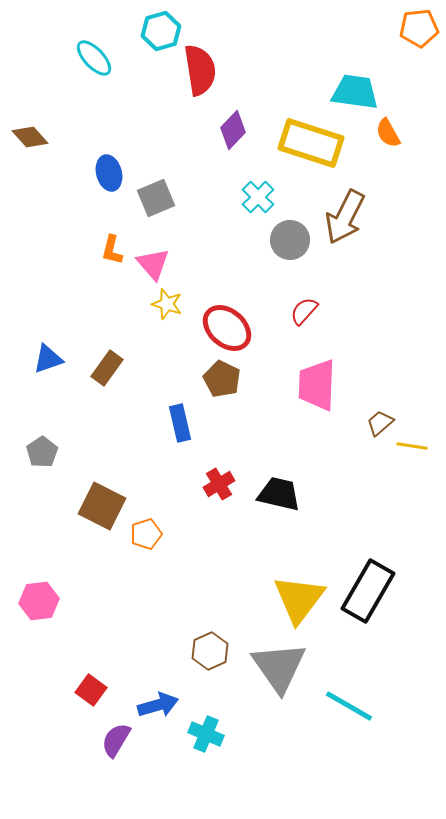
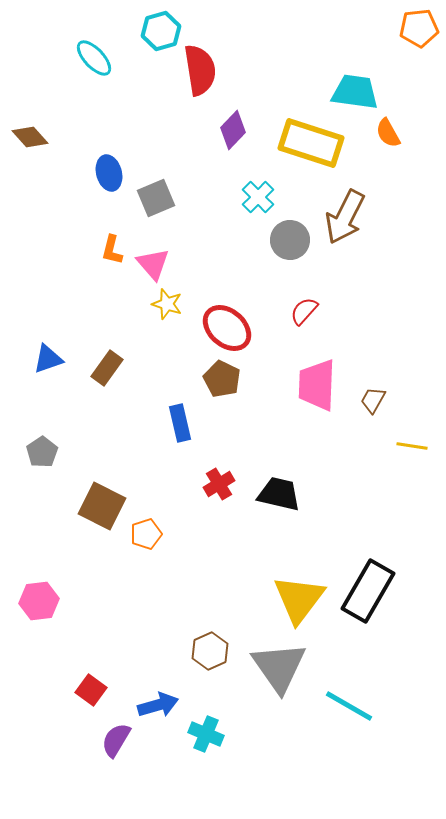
brown trapezoid at (380, 423): moved 7 px left, 23 px up; rotated 20 degrees counterclockwise
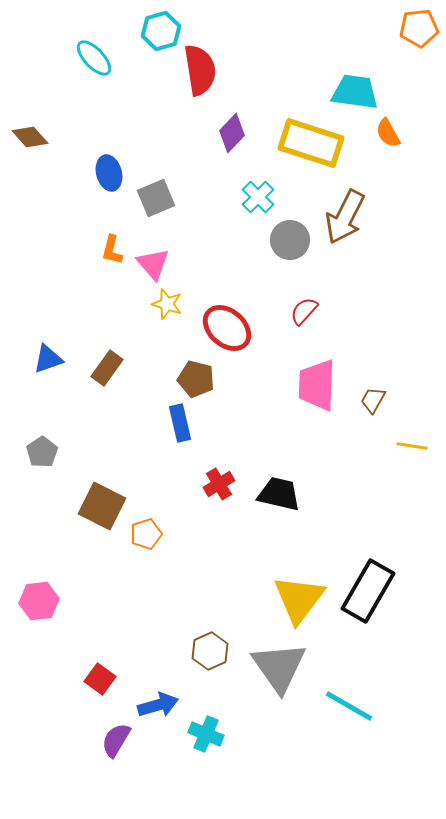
purple diamond at (233, 130): moved 1 px left, 3 px down
brown pentagon at (222, 379): moved 26 px left; rotated 12 degrees counterclockwise
red square at (91, 690): moved 9 px right, 11 px up
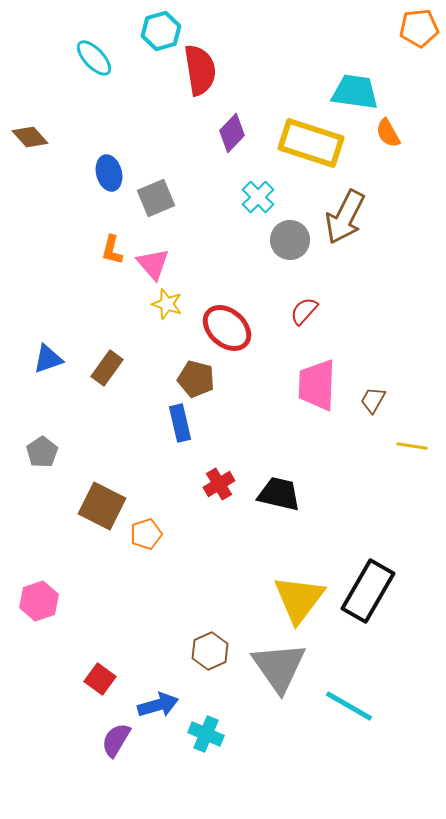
pink hexagon at (39, 601): rotated 12 degrees counterclockwise
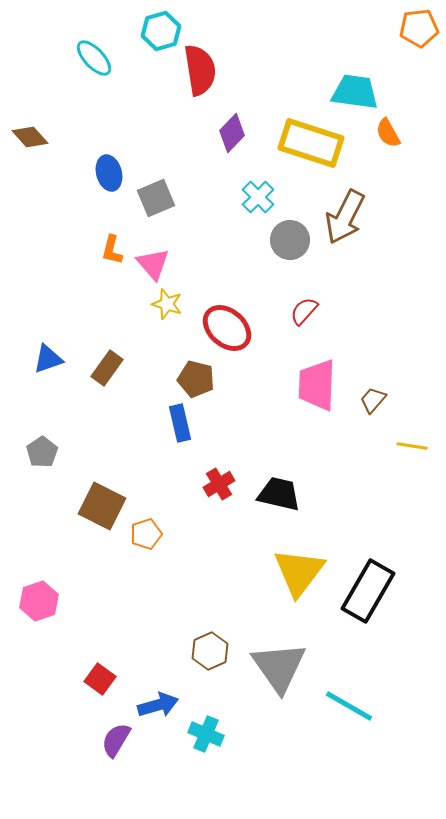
brown trapezoid at (373, 400): rotated 12 degrees clockwise
yellow triangle at (299, 599): moved 27 px up
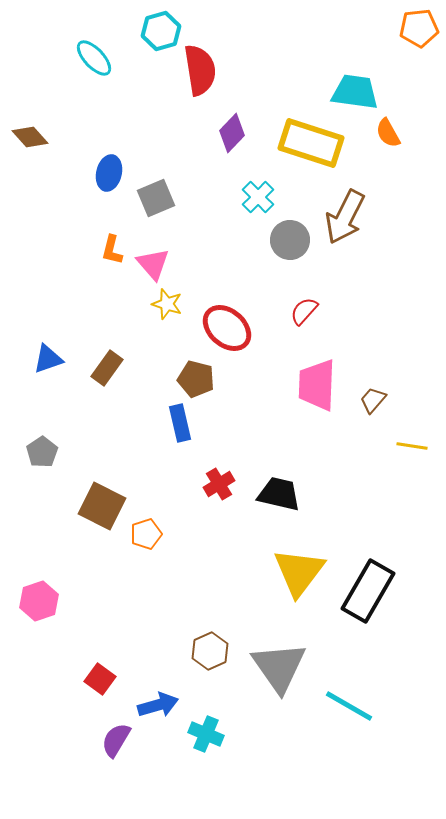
blue ellipse at (109, 173): rotated 28 degrees clockwise
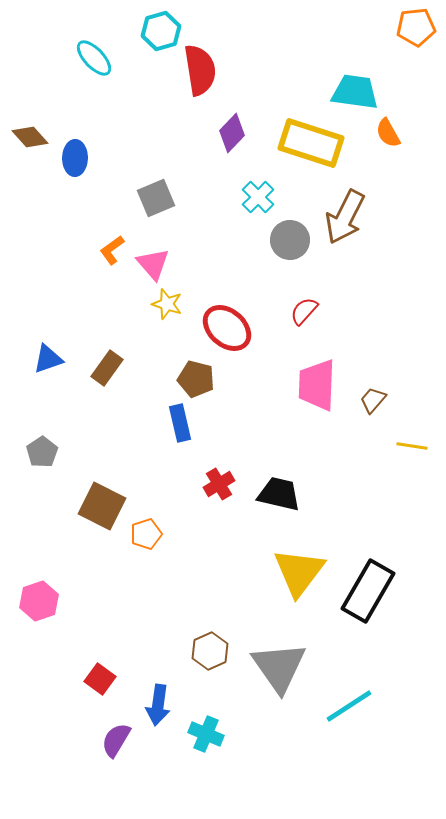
orange pentagon at (419, 28): moved 3 px left, 1 px up
blue ellipse at (109, 173): moved 34 px left, 15 px up; rotated 12 degrees counterclockwise
orange L-shape at (112, 250): rotated 40 degrees clockwise
blue arrow at (158, 705): rotated 114 degrees clockwise
cyan line at (349, 706): rotated 63 degrees counterclockwise
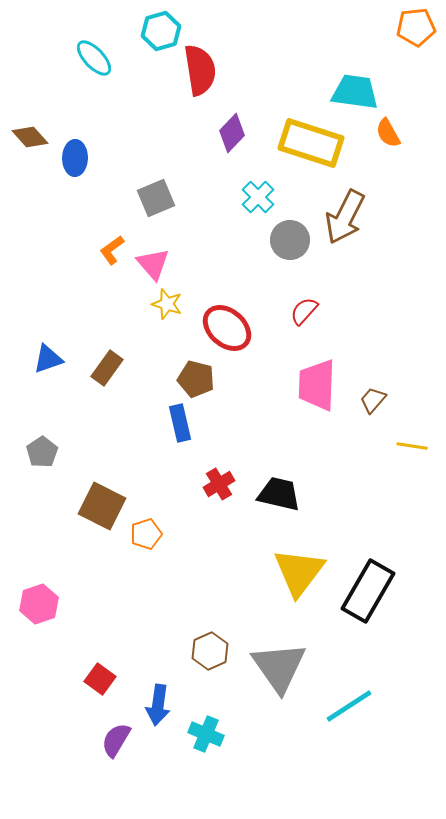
pink hexagon at (39, 601): moved 3 px down
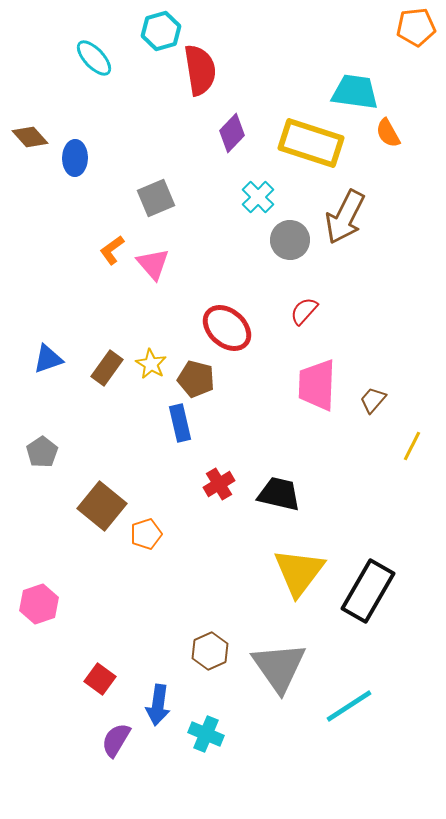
yellow star at (167, 304): moved 16 px left, 60 px down; rotated 12 degrees clockwise
yellow line at (412, 446): rotated 72 degrees counterclockwise
brown square at (102, 506): rotated 12 degrees clockwise
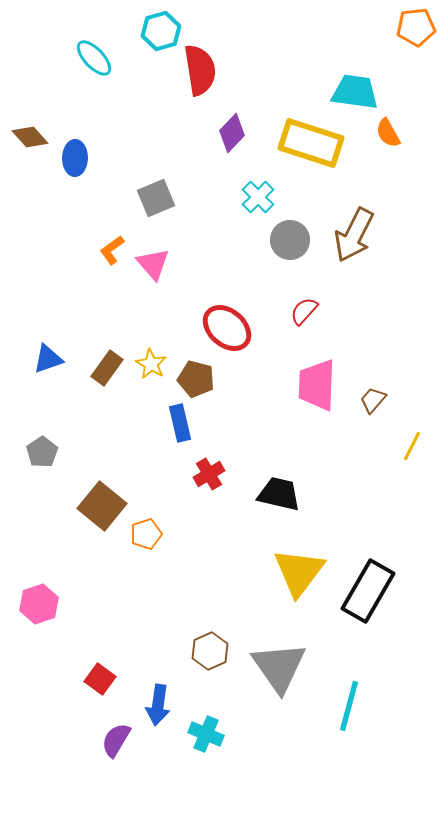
brown arrow at (345, 217): moved 9 px right, 18 px down
red cross at (219, 484): moved 10 px left, 10 px up
cyan line at (349, 706): rotated 42 degrees counterclockwise
